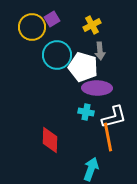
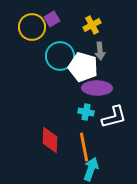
cyan circle: moved 3 px right, 1 px down
orange line: moved 24 px left, 10 px down
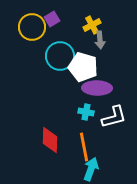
gray arrow: moved 11 px up
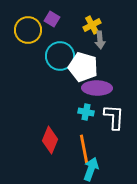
purple square: rotated 28 degrees counterclockwise
yellow circle: moved 4 px left, 3 px down
white L-shape: rotated 72 degrees counterclockwise
red diamond: rotated 20 degrees clockwise
orange line: moved 2 px down
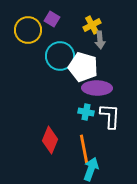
white L-shape: moved 4 px left, 1 px up
